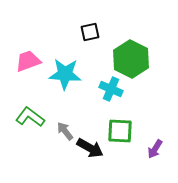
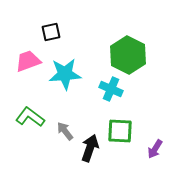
black square: moved 39 px left
green hexagon: moved 3 px left, 4 px up
cyan star: rotated 8 degrees counterclockwise
black arrow: rotated 100 degrees counterclockwise
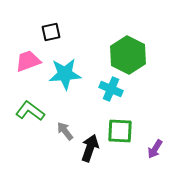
green L-shape: moved 6 px up
